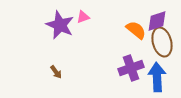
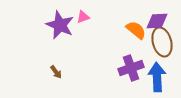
purple diamond: rotated 15 degrees clockwise
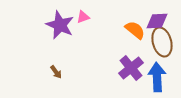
orange semicircle: moved 1 px left
purple cross: rotated 20 degrees counterclockwise
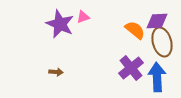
purple star: moved 1 px up
brown arrow: rotated 48 degrees counterclockwise
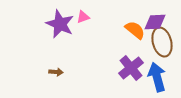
purple diamond: moved 2 px left, 1 px down
blue arrow: rotated 12 degrees counterclockwise
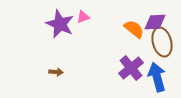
orange semicircle: moved 1 px left, 1 px up
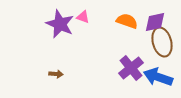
pink triangle: rotated 40 degrees clockwise
purple diamond: rotated 10 degrees counterclockwise
orange semicircle: moved 7 px left, 8 px up; rotated 20 degrees counterclockwise
brown arrow: moved 2 px down
blue arrow: moved 1 px right; rotated 56 degrees counterclockwise
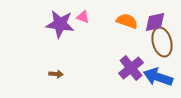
purple star: rotated 16 degrees counterclockwise
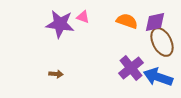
brown ellipse: rotated 12 degrees counterclockwise
